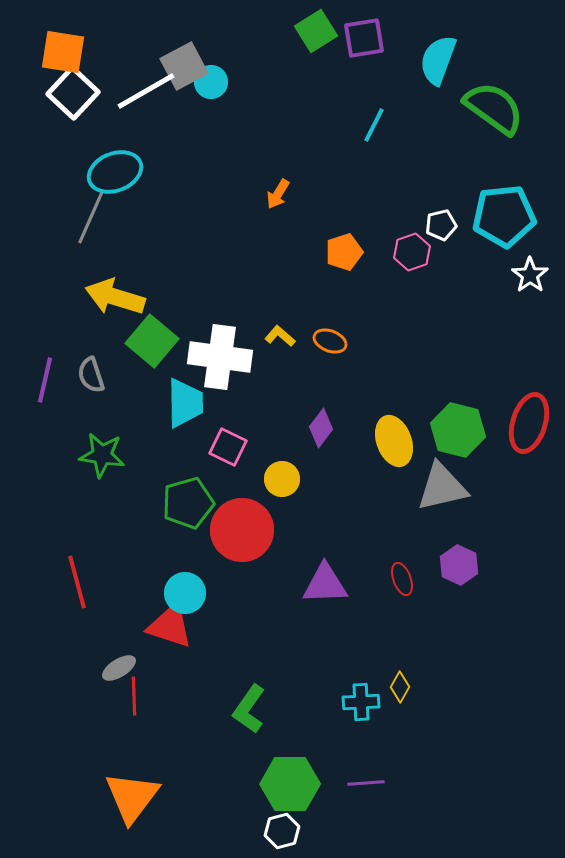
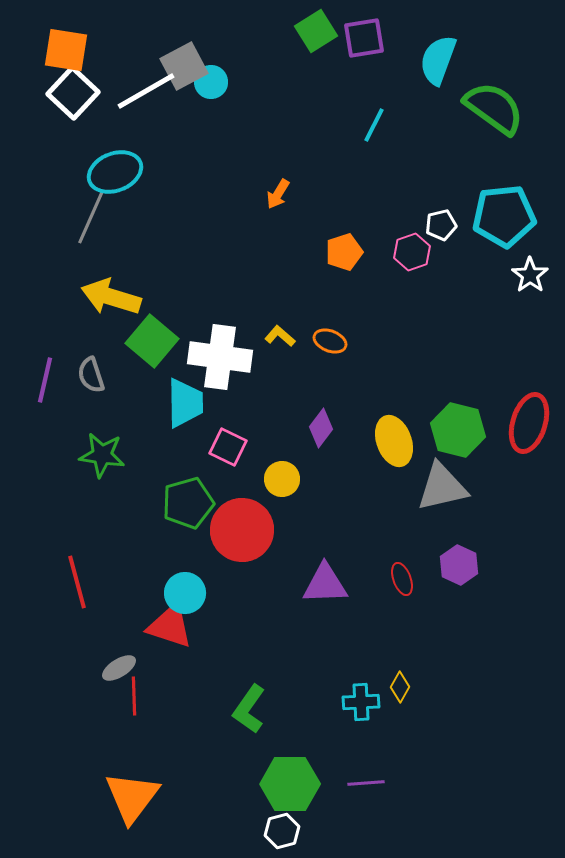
orange square at (63, 52): moved 3 px right, 2 px up
yellow arrow at (115, 297): moved 4 px left
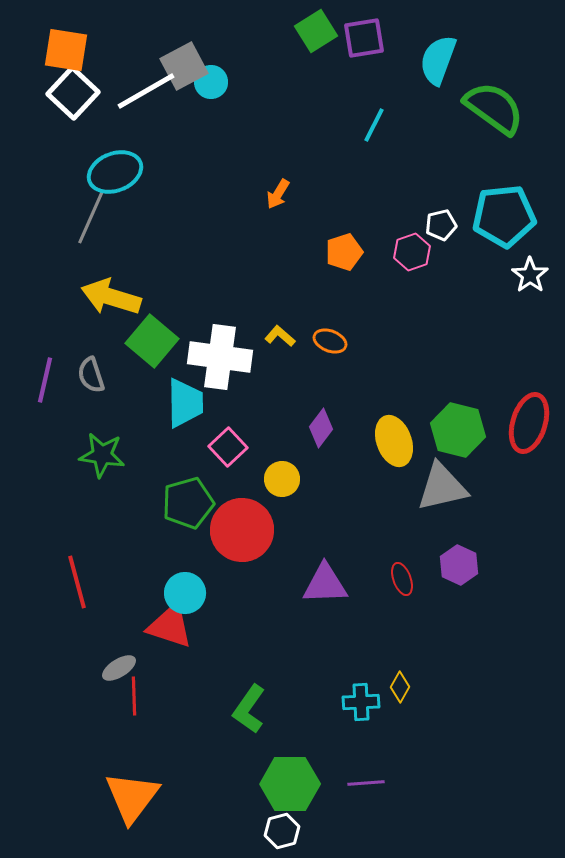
pink square at (228, 447): rotated 21 degrees clockwise
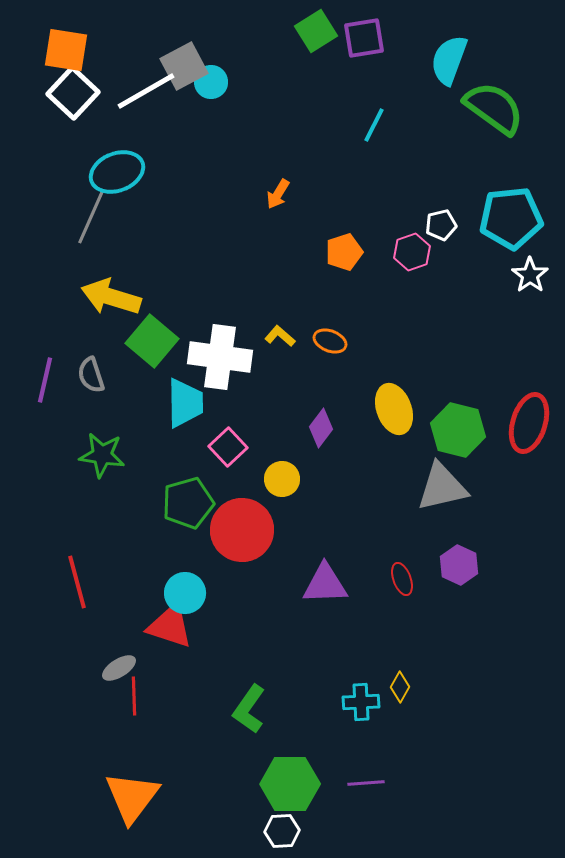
cyan semicircle at (438, 60): moved 11 px right
cyan ellipse at (115, 172): moved 2 px right
cyan pentagon at (504, 216): moved 7 px right, 2 px down
yellow ellipse at (394, 441): moved 32 px up
white hexagon at (282, 831): rotated 12 degrees clockwise
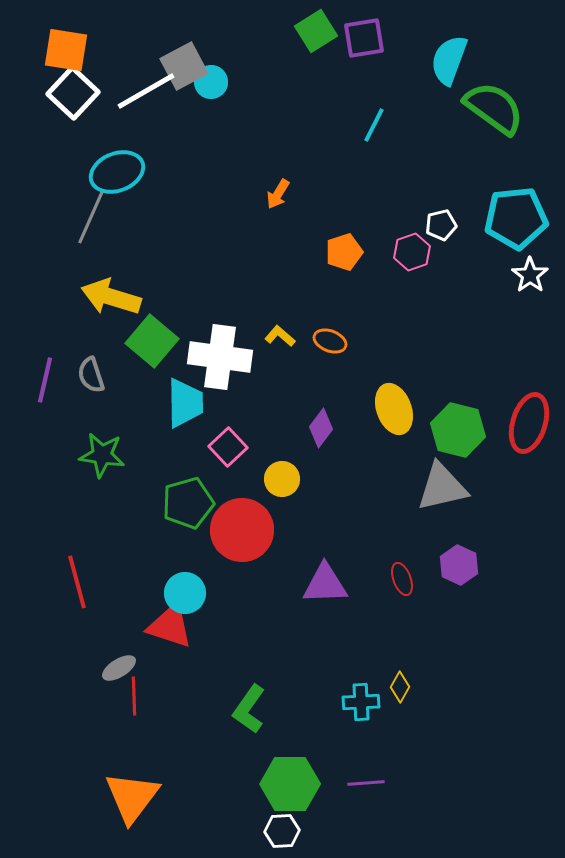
cyan pentagon at (511, 218): moved 5 px right
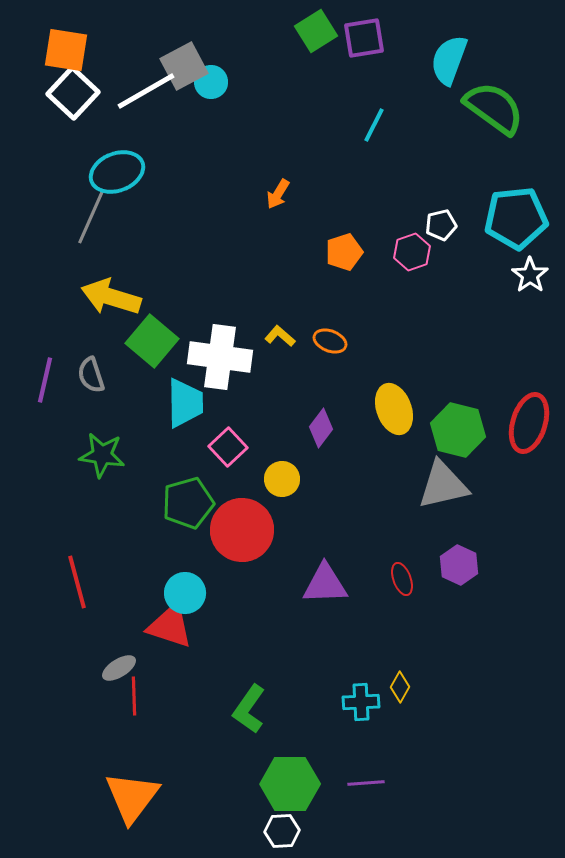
gray triangle at (442, 487): moved 1 px right, 2 px up
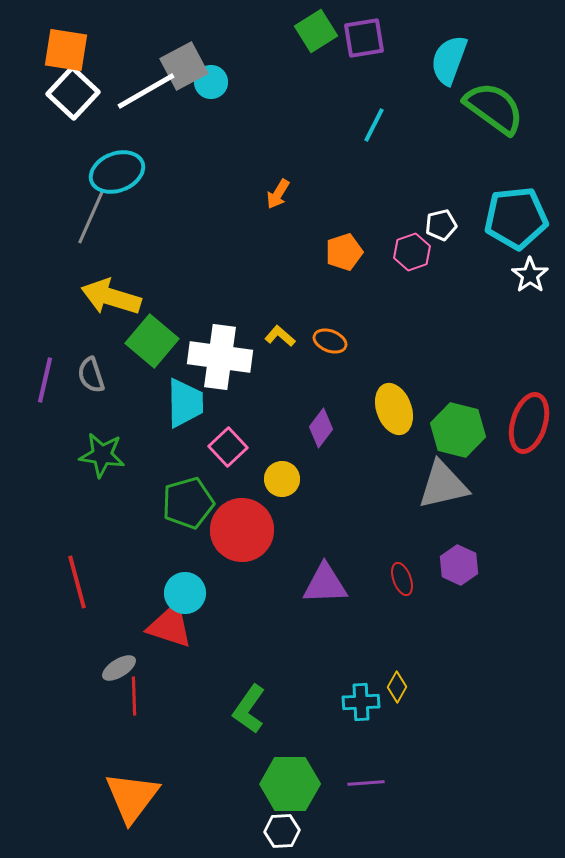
yellow diamond at (400, 687): moved 3 px left
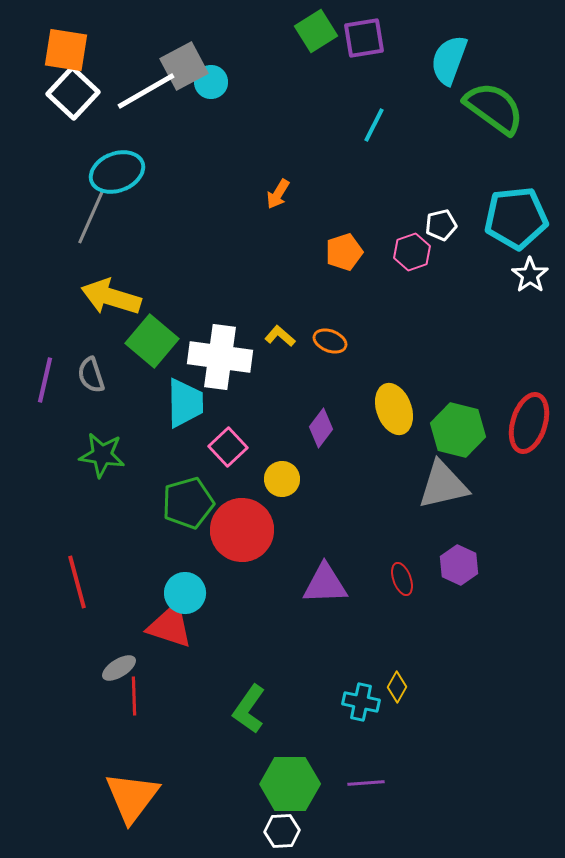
cyan cross at (361, 702): rotated 15 degrees clockwise
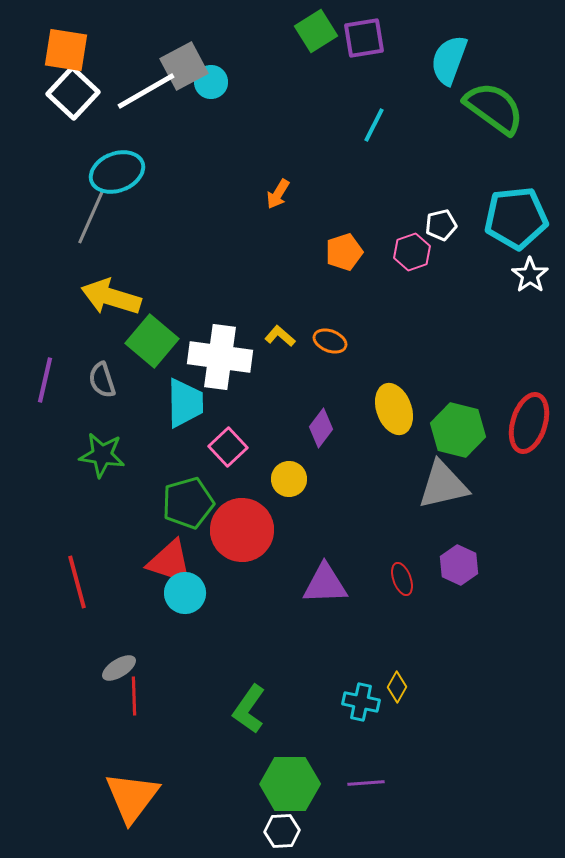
gray semicircle at (91, 375): moved 11 px right, 5 px down
yellow circle at (282, 479): moved 7 px right
red triangle at (170, 626): moved 64 px up
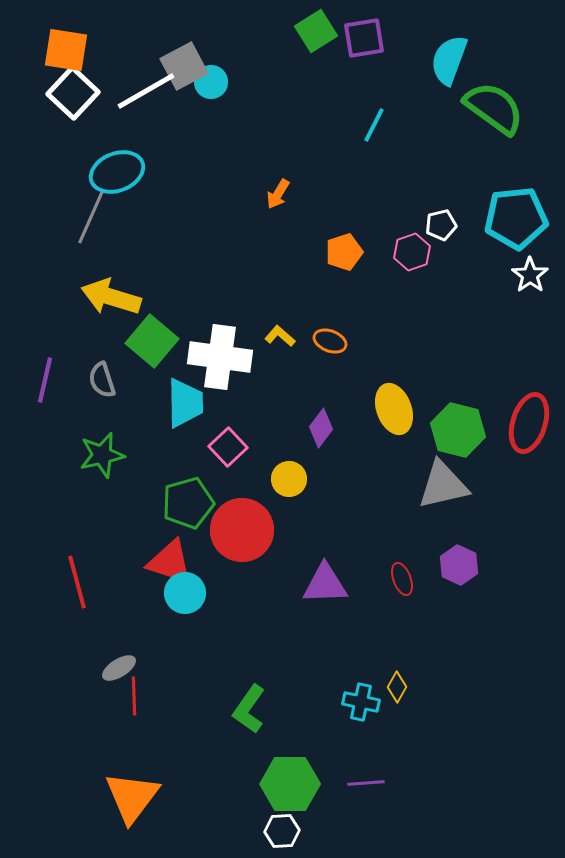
green star at (102, 455): rotated 21 degrees counterclockwise
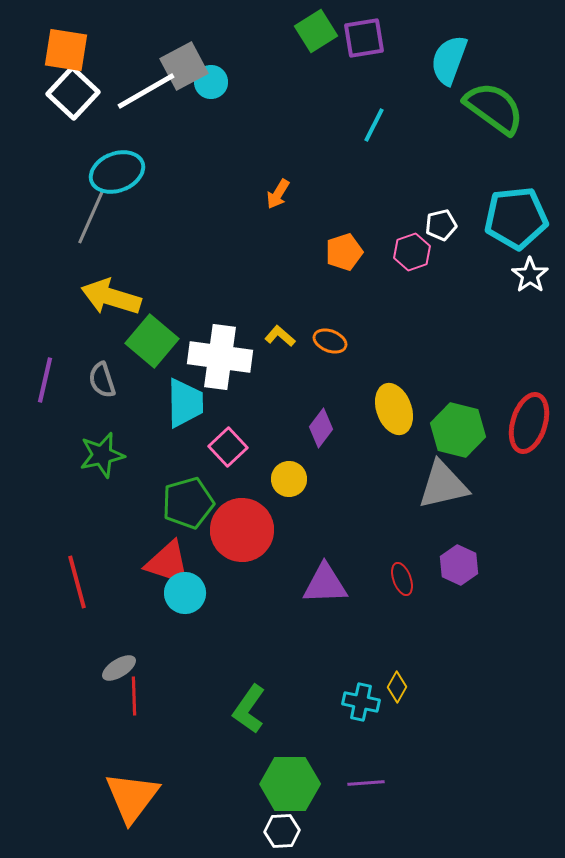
red triangle at (170, 562): moved 2 px left, 1 px down
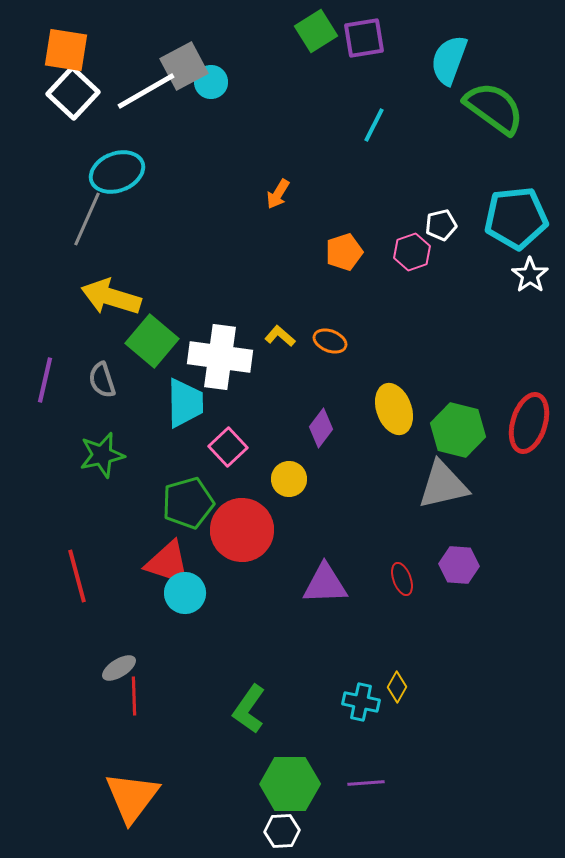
gray line at (91, 217): moved 4 px left, 2 px down
purple hexagon at (459, 565): rotated 21 degrees counterclockwise
red line at (77, 582): moved 6 px up
